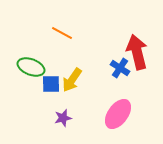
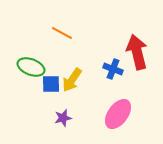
blue cross: moved 7 px left, 1 px down; rotated 12 degrees counterclockwise
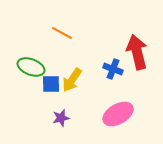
pink ellipse: rotated 24 degrees clockwise
purple star: moved 2 px left
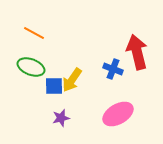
orange line: moved 28 px left
blue square: moved 3 px right, 2 px down
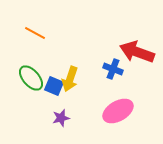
orange line: moved 1 px right
red arrow: rotated 56 degrees counterclockwise
green ellipse: moved 11 px down; rotated 28 degrees clockwise
yellow arrow: moved 2 px left, 1 px up; rotated 15 degrees counterclockwise
blue square: rotated 24 degrees clockwise
pink ellipse: moved 3 px up
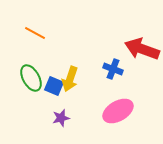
red arrow: moved 5 px right, 3 px up
green ellipse: rotated 12 degrees clockwise
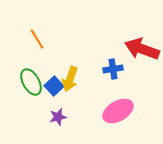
orange line: moved 2 px right, 6 px down; rotated 30 degrees clockwise
blue cross: rotated 30 degrees counterclockwise
green ellipse: moved 4 px down
blue square: rotated 24 degrees clockwise
purple star: moved 3 px left, 1 px up
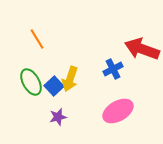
blue cross: rotated 18 degrees counterclockwise
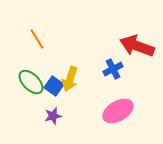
red arrow: moved 5 px left, 3 px up
green ellipse: rotated 16 degrees counterclockwise
blue square: rotated 12 degrees counterclockwise
purple star: moved 5 px left, 1 px up
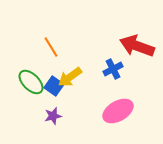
orange line: moved 14 px right, 8 px down
yellow arrow: moved 2 px up; rotated 35 degrees clockwise
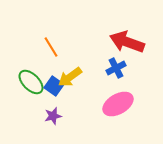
red arrow: moved 10 px left, 4 px up
blue cross: moved 3 px right, 1 px up
pink ellipse: moved 7 px up
